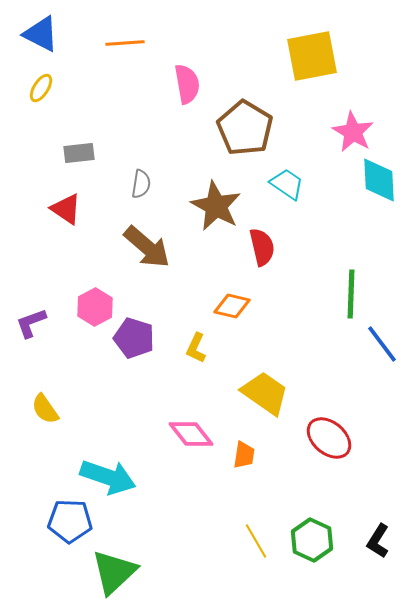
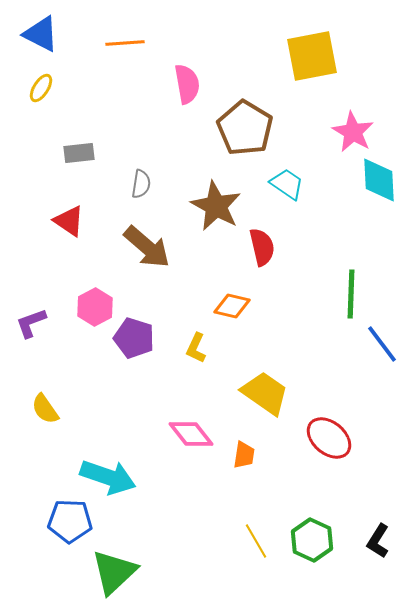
red triangle: moved 3 px right, 12 px down
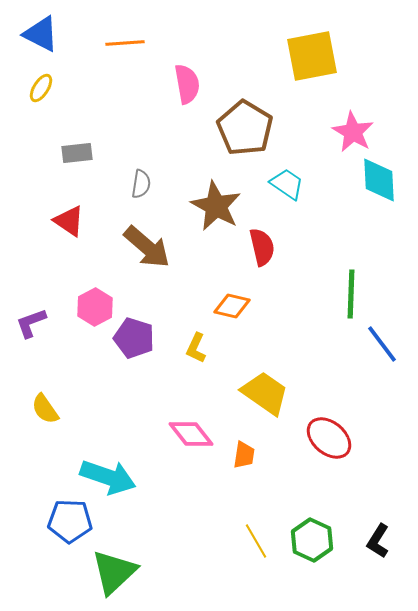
gray rectangle: moved 2 px left
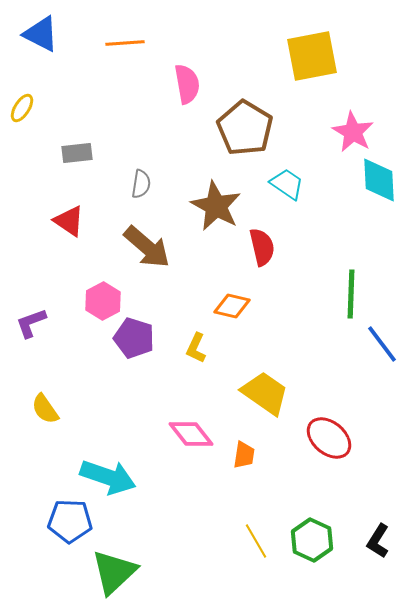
yellow ellipse: moved 19 px left, 20 px down
pink hexagon: moved 8 px right, 6 px up
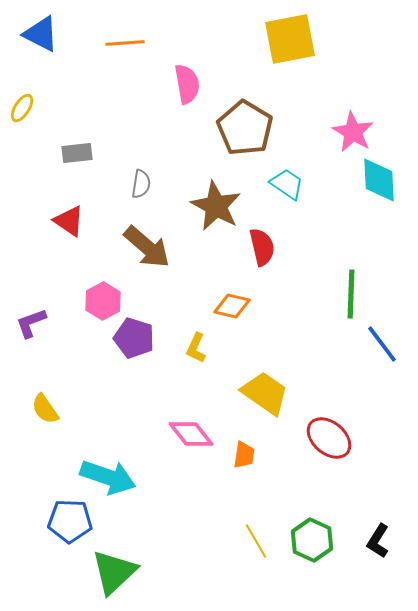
yellow square: moved 22 px left, 17 px up
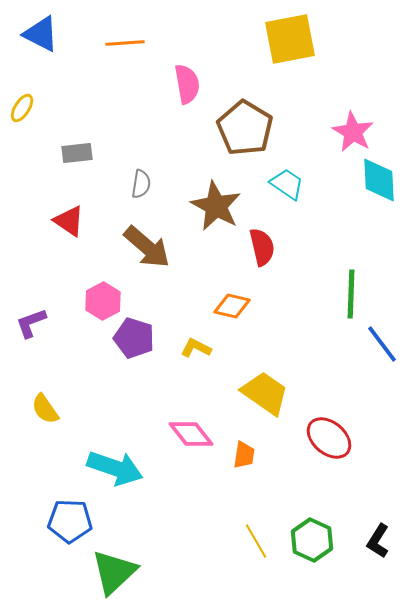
yellow L-shape: rotated 92 degrees clockwise
cyan arrow: moved 7 px right, 9 px up
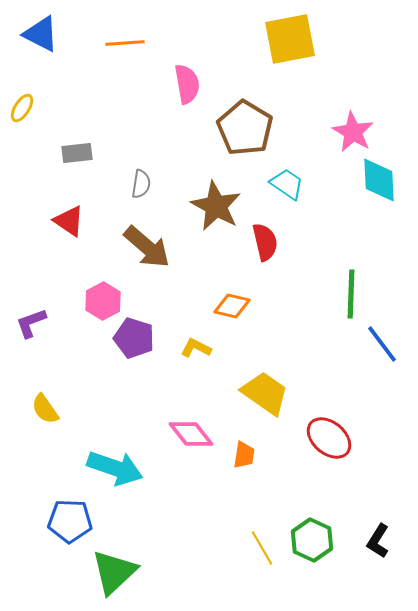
red semicircle: moved 3 px right, 5 px up
yellow line: moved 6 px right, 7 px down
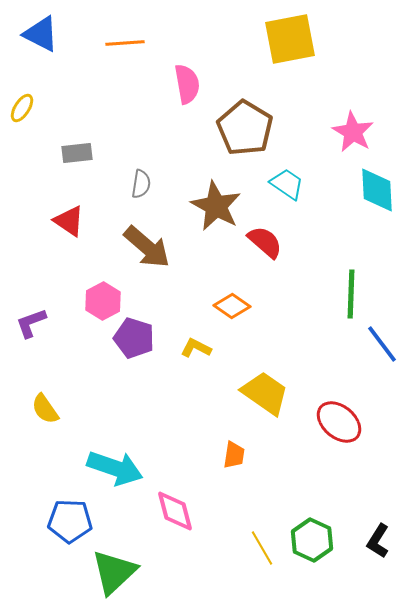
cyan diamond: moved 2 px left, 10 px down
red semicircle: rotated 36 degrees counterclockwise
orange diamond: rotated 21 degrees clockwise
pink diamond: moved 16 px left, 77 px down; rotated 24 degrees clockwise
red ellipse: moved 10 px right, 16 px up
orange trapezoid: moved 10 px left
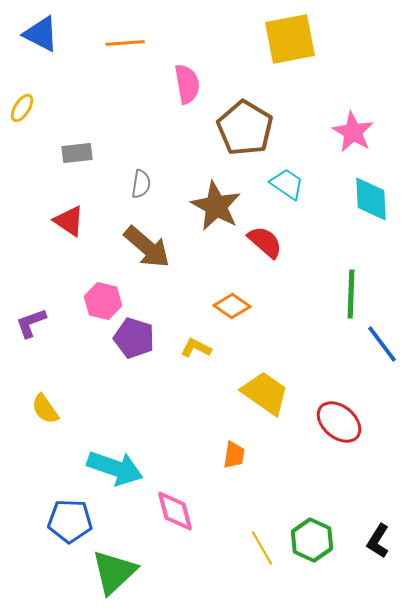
cyan diamond: moved 6 px left, 9 px down
pink hexagon: rotated 18 degrees counterclockwise
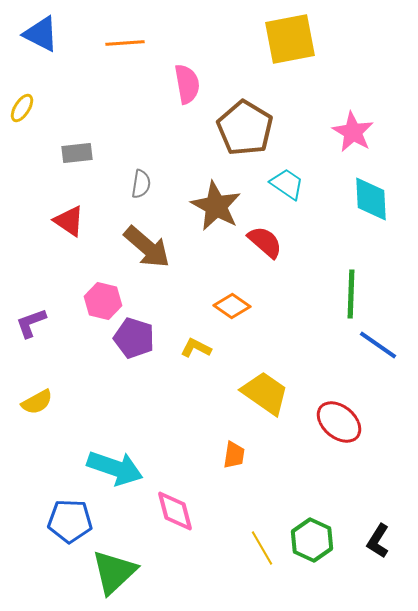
blue line: moved 4 px left, 1 px down; rotated 18 degrees counterclockwise
yellow semicircle: moved 8 px left, 7 px up; rotated 84 degrees counterclockwise
